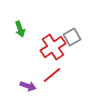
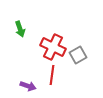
gray square: moved 6 px right, 18 px down
red cross: rotated 30 degrees counterclockwise
red line: rotated 42 degrees counterclockwise
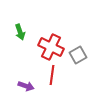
green arrow: moved 3 px down
red cross: moved 2 px left
purple arrow: moved 2 px left
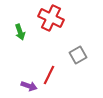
red cross: moved 29 px up
red line: moved 3 px left; rotated 18 degrees clockwise
purple arrow: moved 3 px right
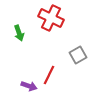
green arrow: moved 1 px left, 1 px down
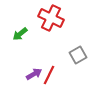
green arrow: moved 1 px right, 1 px down; rotated 70 degrees clockwise
purple arrow: moved 5 px right, 12 px up; rotated 49 degrees counterclockwise
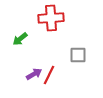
red cross: rotated 30 degrees counterclockwise
green arrow: moved 5 px down
gray square: rotated 30 degrees clockwise
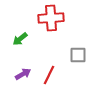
purple arrow: moved 11 px left
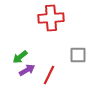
green arrow: moved 18 px down
purple arrow: moved 4 px right, 4 px up
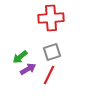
gray square: moved 26 px left, 3 px up; rotated 18 degrees counterclockwise
purple arrow: moved 1 px right, 1 px up
